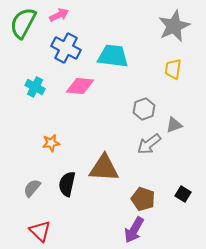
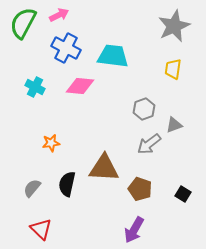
brown pentagon: moved 3 px left, 10 px up
red triangle: moved 1 px right, 2 px up
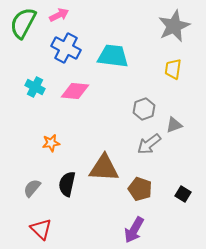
pink diamond: moved 5 px left, 5 px down
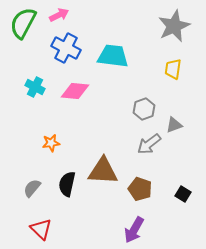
brown triangle: moved 1 px left, 3 px down
